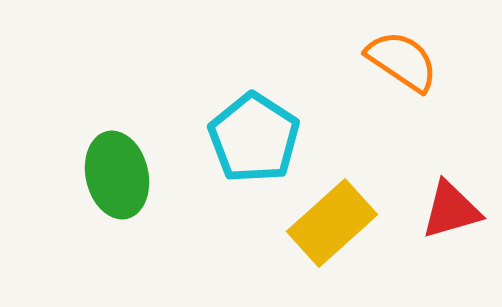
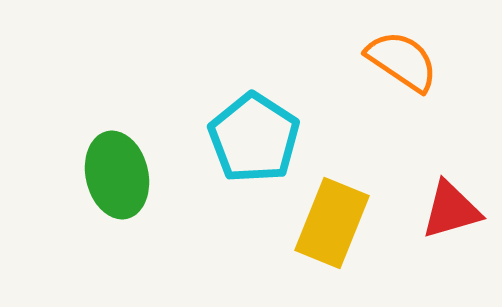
yellow rectangle: rotated 26 degrees counterclockwise
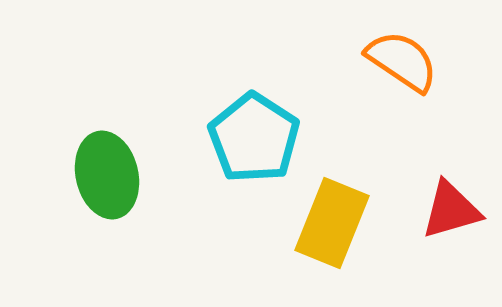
green ellipse: moved 10 px left
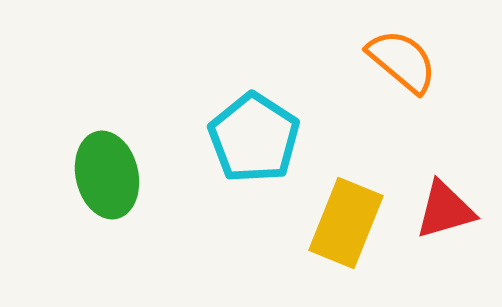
orange semicircle: rotated 6 degrees clockwise
red triangle: moved 6 px left
yellow rectangle: moved 14 px right
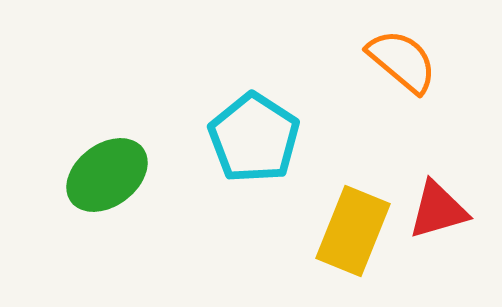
green ellipse: rotated 66 degrees clockwise
red triangle: moved 7 px left
yellow rectangle: moved 7 px right, 8 px down
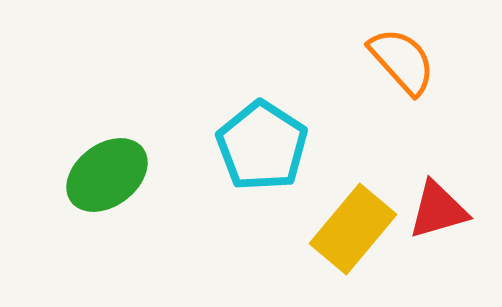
orange semicircle: rotated 8 degrees clockwise
cyan pentagon: moved 8 px right, 8 px down
yellow rectangle: moved 2 px up; rotated 18 degrees clockwise
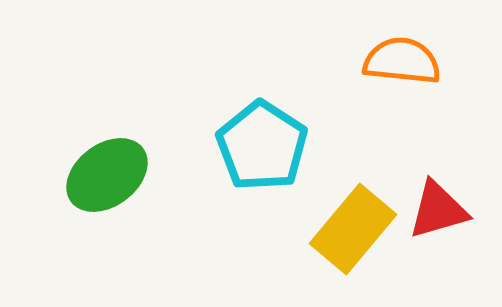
orange semicircle: rotated 42 degrees counterclockwise
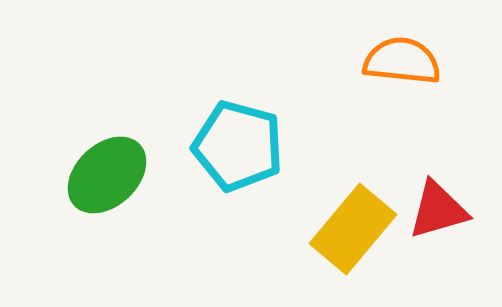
cyan pentagon: moved 24 px left; rotated 18 degrees counterclockwise
green ellipse: rotated 6 degrees counterclockwise
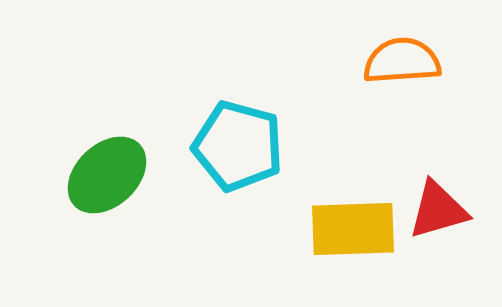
orange semicircle: rotated 10 degrees counterclockwise
yellow rectangle: rotated 48 degrees clockwise
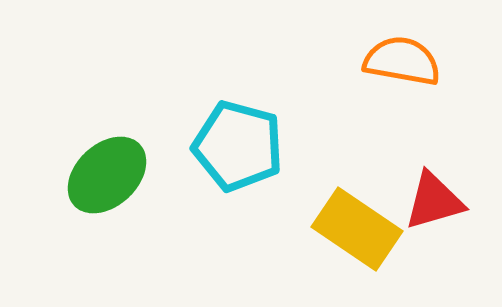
orange semicircle: rotated 14 degrees clockwise
red triangle: moved 4 px left, 9 px up
yellow rectangle: moved 4 px right; rotated 36 degrees clockwise
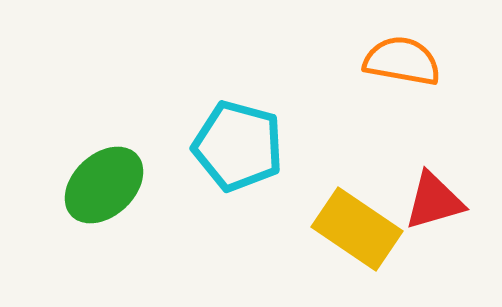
green ellipse: moved 3 px left, 10 px down
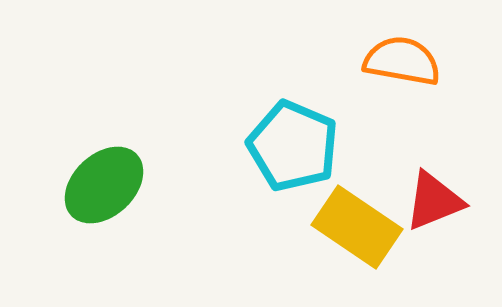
cyan pentagon: moved 55 px right; rotated 8 degrees clockwise
red triangle: rotated 6 degrees counterclockwise
yellow rectangle: moved 2 px up
